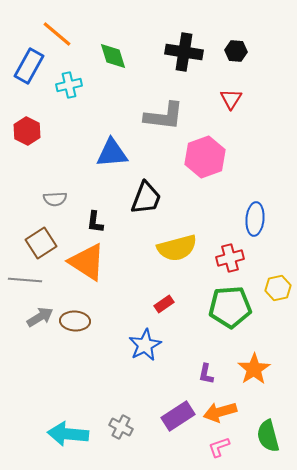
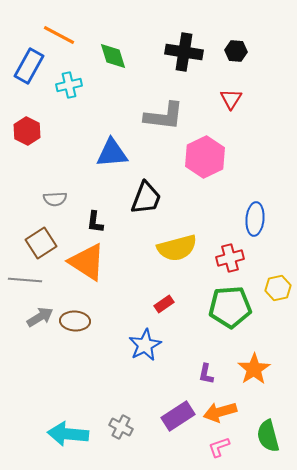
orange line: moved 2 px right, 1 px down; rotated 12 degrees counterclockwise
pink hexagon: rotated 6 degrees counterclockwise
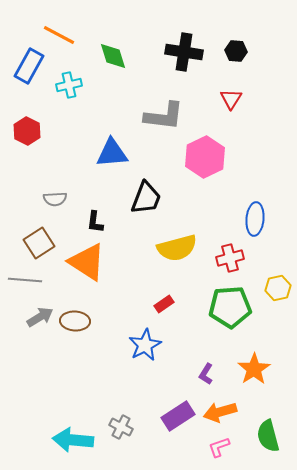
brown square: moved 2 px left
purple L-shape: rotated 20 degrees clockwise
cyan arrow: moved 5 px right, 6 px down
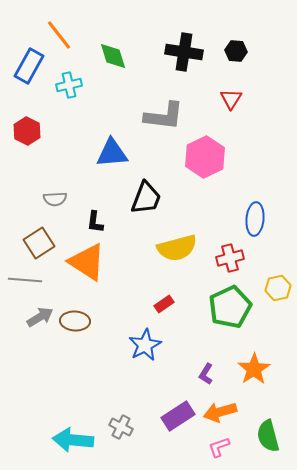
orange line: rotated 24 degrees clockwise
green pentagon: rotated 21 degrees counterclockwise
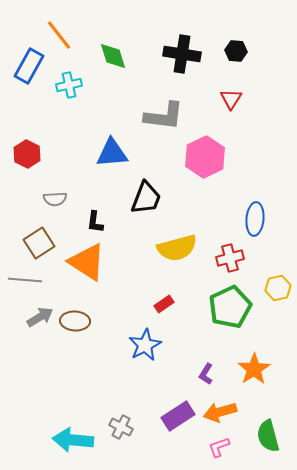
black cross: moved 2 px left, 2 px down
red hexagon: moved 23 px down
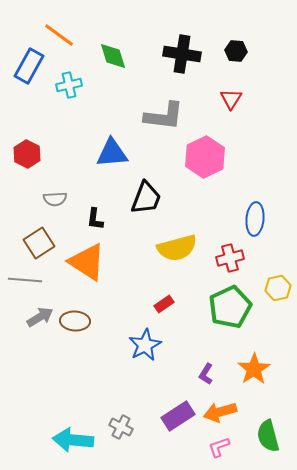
orange line: rotated 16 degrees counterclockwise
black L-shape: moved 3 px up
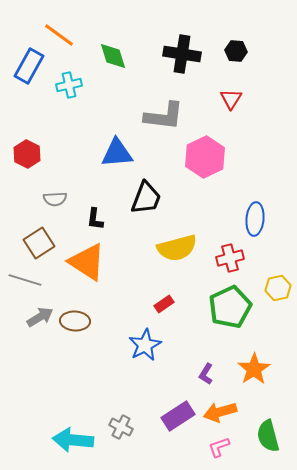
blue triangle: moved 5 px right
gray line: rotated 12 degrees clockwise
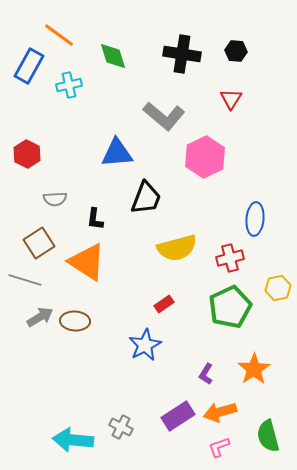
gray L-shape: rotated 33 degrees clockwise
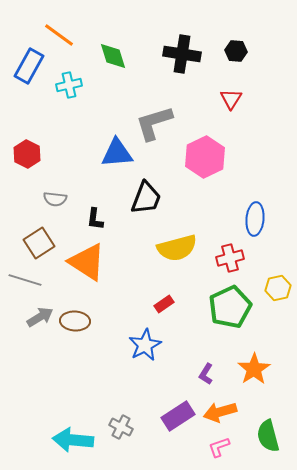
gray L-shape: moved 10 px left, 7 px down; rotated 123 degrees clockwise
gray semicircle: rotated 10 degrees clockwise
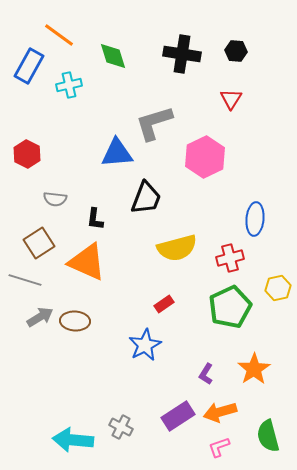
orange triangle: rotated 9 degrees counterclockwise
